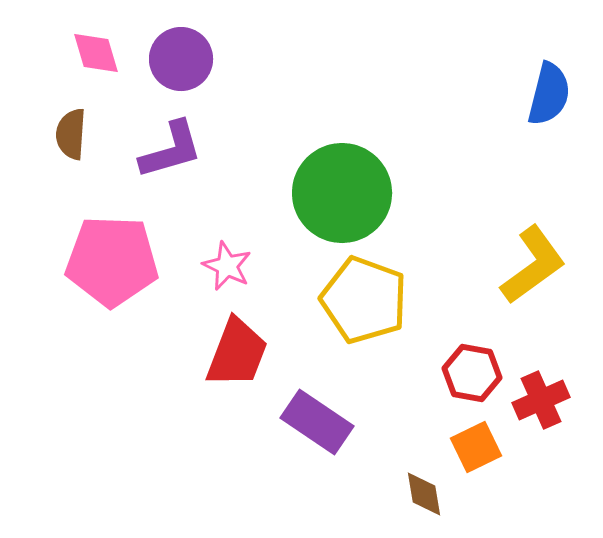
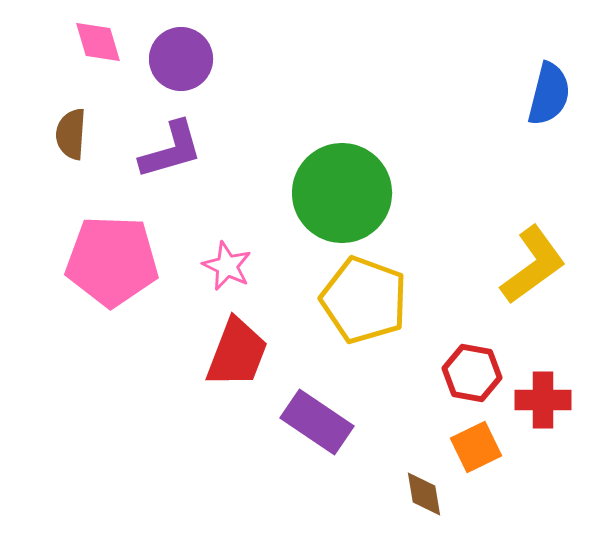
pink diamond: moved 2 px right, 11 px up
red cross: moved 2 px right; rotated 24 degrees clockwise
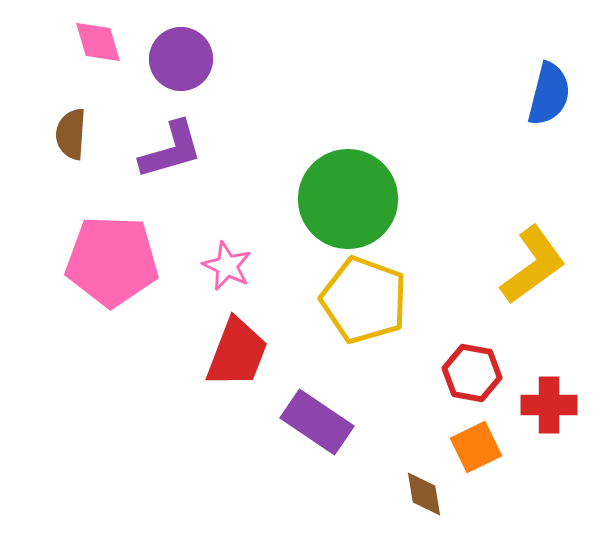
green circle: moved 6 px right, 6 px down
red cross: moved 6 px right, 5 px down
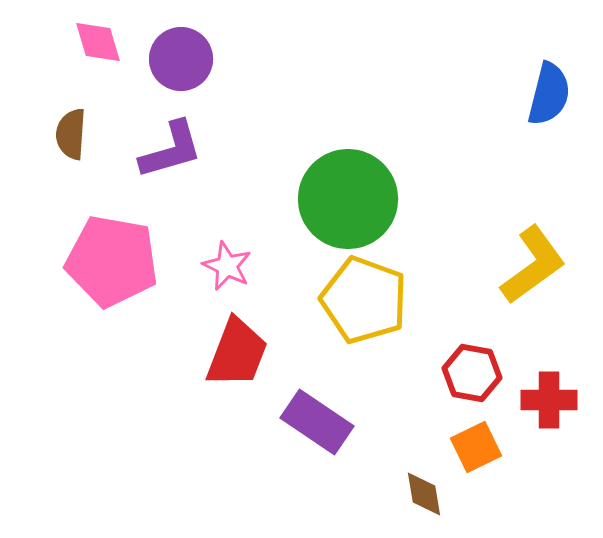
pink pentagon: rotated 8 degrees clockwise
red cross: moved 5 px up
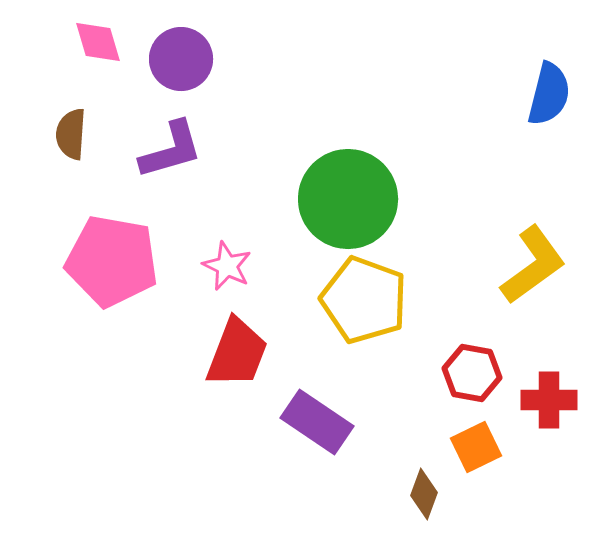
brown diamond: rotated 30 degrees clockwise
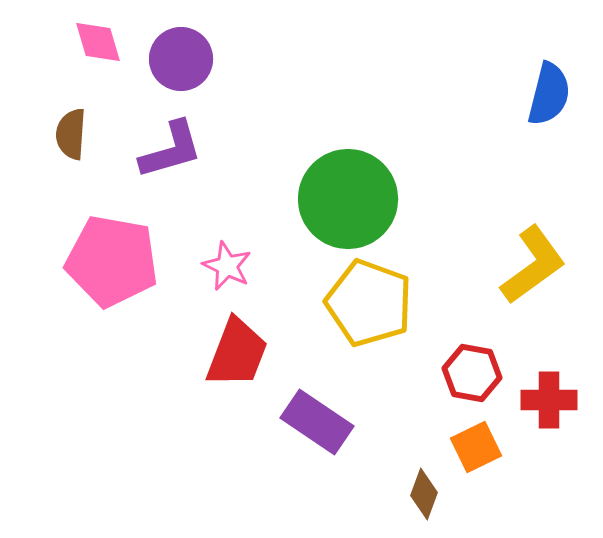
yellow pentagon: moved 5 px right, 3 px down
